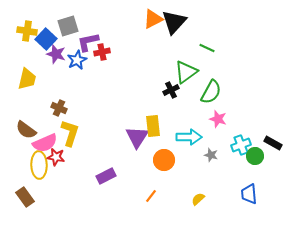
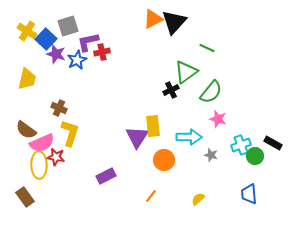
yellow cross: rotated 24 degrees clockwise
green semicircle: rotated 10 degrees clockwise
pink semicircle: moved 3 px left
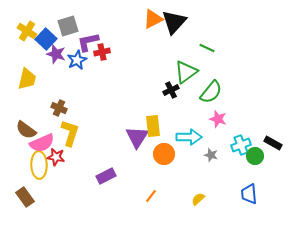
orange circle: moved 6 px up
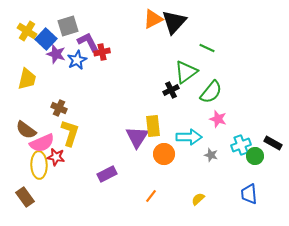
purple L-shape: rotated 75 degrees clockwise
purple rectangle: moved 1 px right, 2 px up
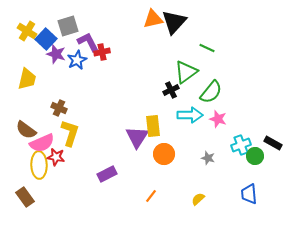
orange triangle: rotated 15 degrees clockwise
cyan arrow: moved 1 px right, 22 px up
gray star: moved 3 px left, 3 px down
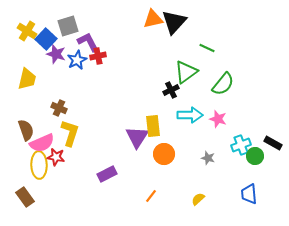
red cross: moved 4 px left, 4 px down
green semicircle: moved 12 px right, 8 px up
brown semicircle: rotated 145 degrees counterclockwise
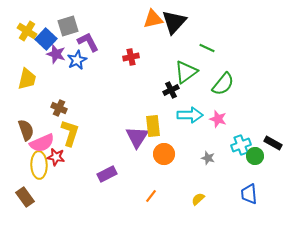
red cross: moved 33 px right, 1 px down
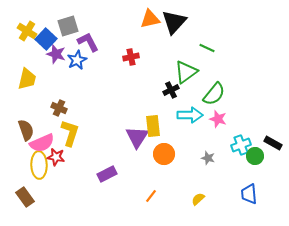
orange triangle: moved 3 px left
green semicircle: moved 9 px left, 10 px down
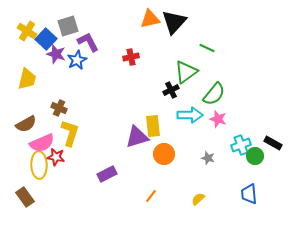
brown semicircle: moved 6 px up; rotated 80 degrees clockwise
purple triangle: rotated 40 degrees clockwise
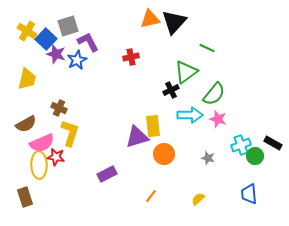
brown rectangle: rotated 18 degrees clockwise
